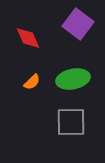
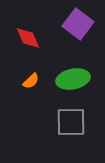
orange semicircle: moved 1 px left, 1 px up
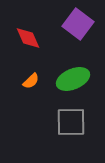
green ellipse: rotated 12 degrees counterclockwise
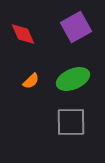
purple square: moved 2 px left, 3 px down; rotated 24 degrees clockwise
red diamond: moved 5 px left, 4 px up
